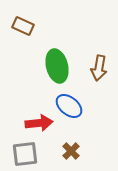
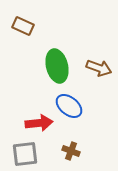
brown arrow: rotated 80 degrees counterclockwise
brown cross: rotated 24 degrees counterclockwise
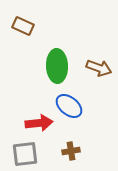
green ellipse: rotated 12 degrees clockwise
brown cross: rotated 30 degrees counterclockwise
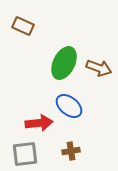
green ellipse: moved 7 px right, 3 px up; rotated 28 degrees clockwise
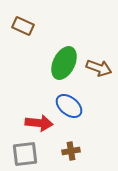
red arrow: rotated 12 degrees clockwise
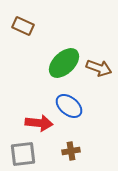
green ellipse: rotated 20 degrees clockwise
gray square: moved 2 px left
